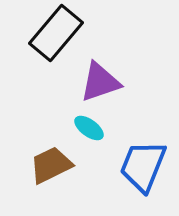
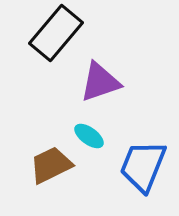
cyan ellipse: moved 8 px down
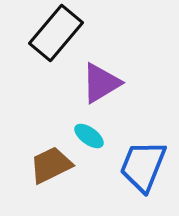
purple triangle: moved 1 px right, 1 px down; rotated 12 degrees counterclockwise
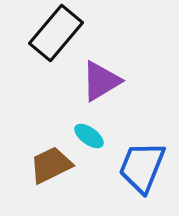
purple triangle: moved 2 px up
blue trapezoid: moved 1 px left, 1 px down
